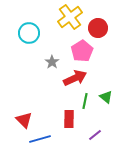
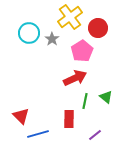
gray star: moved 23 px up
red triangle: moved 3 px left, 4 px up
blue line: moved 2 px left, 5 px up
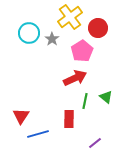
red triangle: rotated 18 degrees clockwise
purple line: moved 8 px down
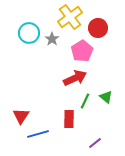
green line: rotated 14 degrees clockwise
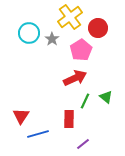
pink pentagon: moved 1 px left, 1 px up
purple line: moved 12 px left, 1 px down
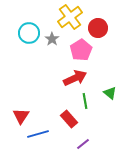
green triangle: moved 4 px right, 4 px up
green line: rotated 35 degrees counterclockwise
red rectangle: rotated 42 degrees counterclockwise
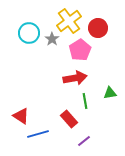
yellow cross: moved 1 px left, 4 px down
pink pentagon: moved 1 px left
red arrow: rotated 15 degrees clockwise
green triangle: rotated 48 degrees counterclockwise
red triangle: rotated 30 degrees counterclockwise
purple line: moved 1 px right, 3 px up
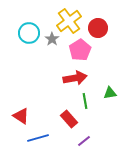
blue line: moved 4 px down
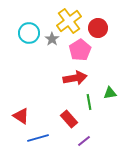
green line: moved 4 px right, 1 px down
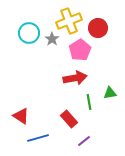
yellow cross: rotated 15 degrees clockwise
